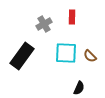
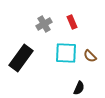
red rectangle: moved 5 px down; rotated 24 degrees counterclockwise
black rectangle: moved 1 px left, 2 px down
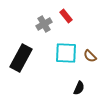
red rectangle: moved 6 px left, 6 px up; rotated 16 degrees counterclockwise
black rectangle: rotated 8 degrees counterclockwise
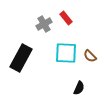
red rectangle: moved 2 px down
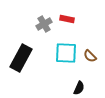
red rectangle: moved 1 px right, 1 px down; rotated 40 degrees counterclockwise
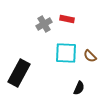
black rectangle: moved 2 px left, 15 px down
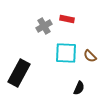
gray cross: moved 2 px down
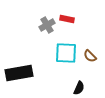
gray cross: moved 3 px right, 1 px up
black rectangle: rotated 52 degrees clockwise
